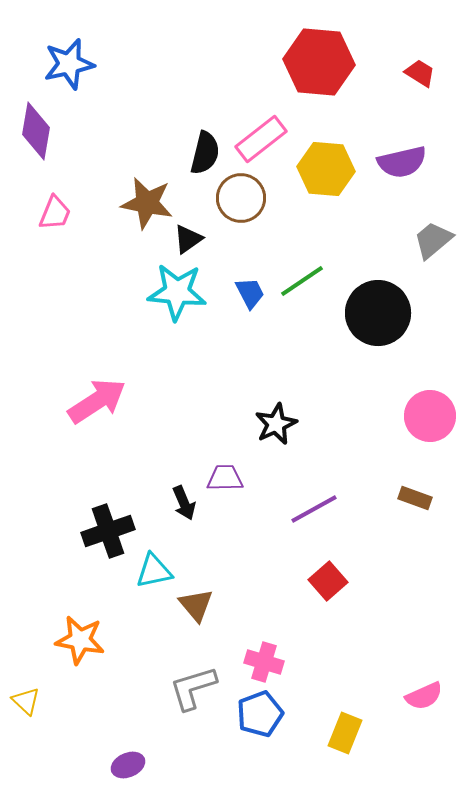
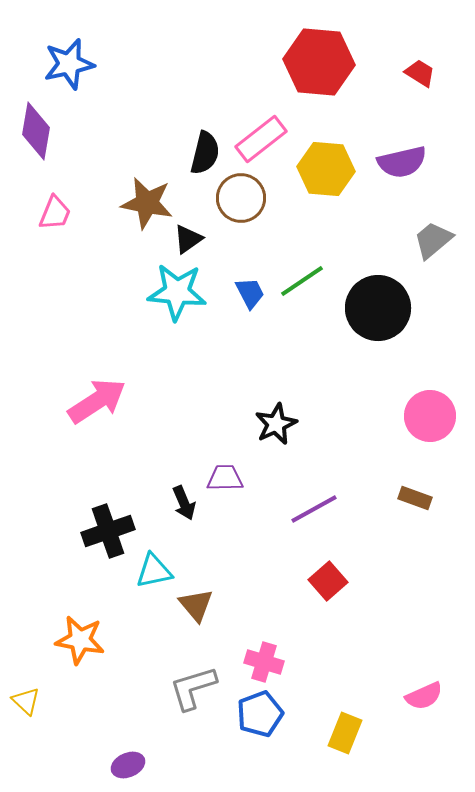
black circle: moved 5 px up
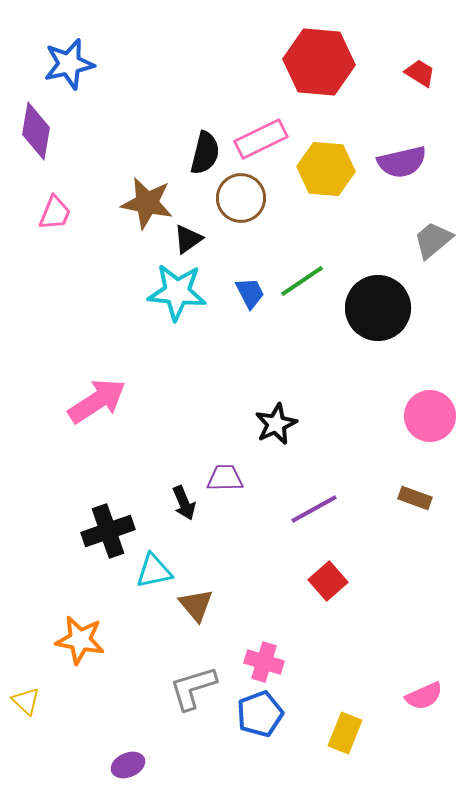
pink rectangle: rotated 12 degrees clockwise
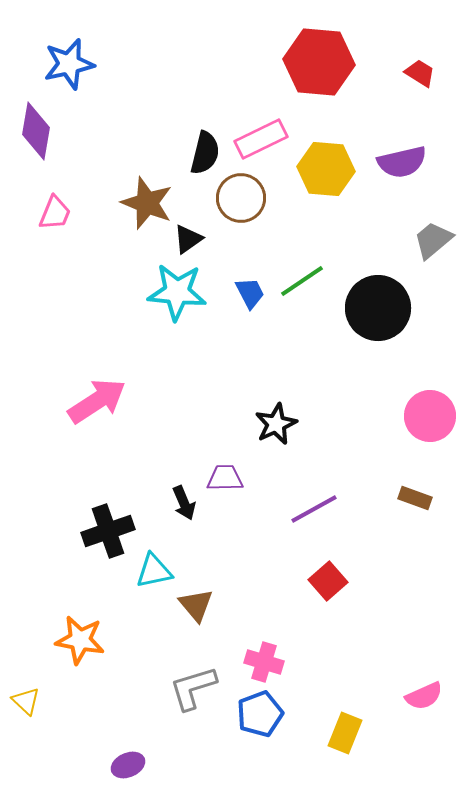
brown star: rotated 10 degrees clockwise
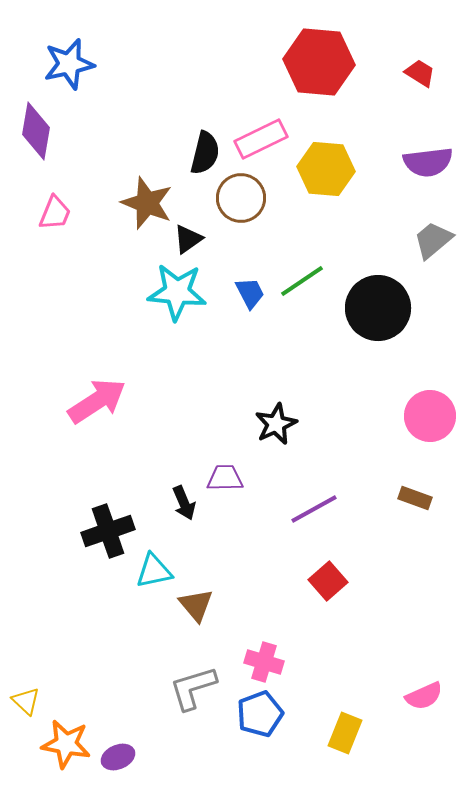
purple semicircle: moved 26 px right; rotated 6 degrees clockwise
orange star: moved 14 px left, 104 px down
purple ellipse: moved 10 px left, 8 px up
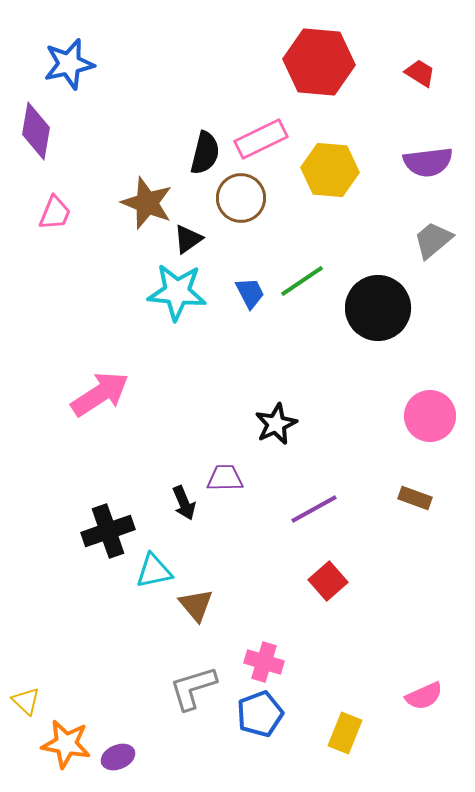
yellow hexagon: moved 4 px right, 1 px down
pink arrow: moved 3 px right, 7 px up
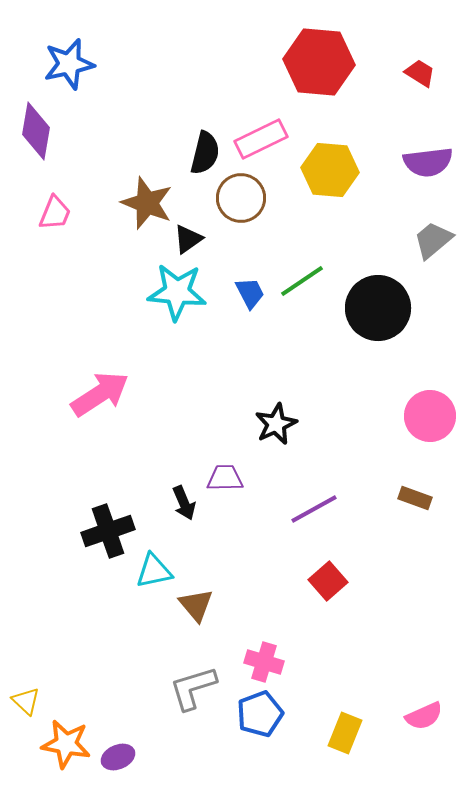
pink semicircle: moved 20 px down
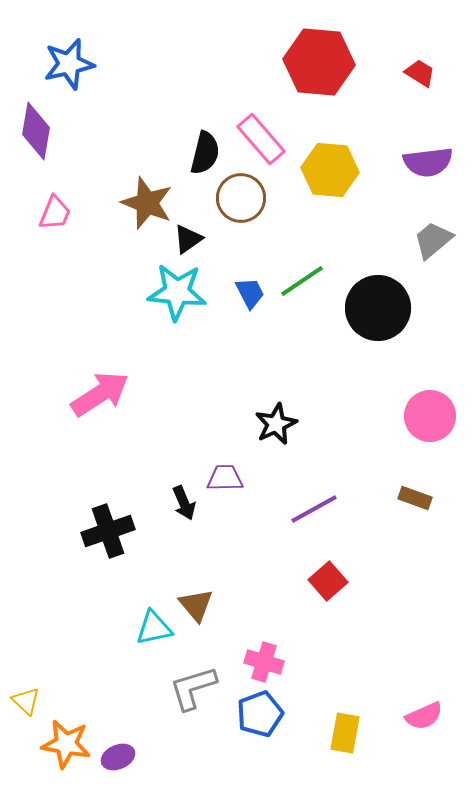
pink rectangle: rotated 75 degrees clockwise
cyan triangle: moved 57 px down
yellow rectangle: rotated 12 degrees counterclockwise
